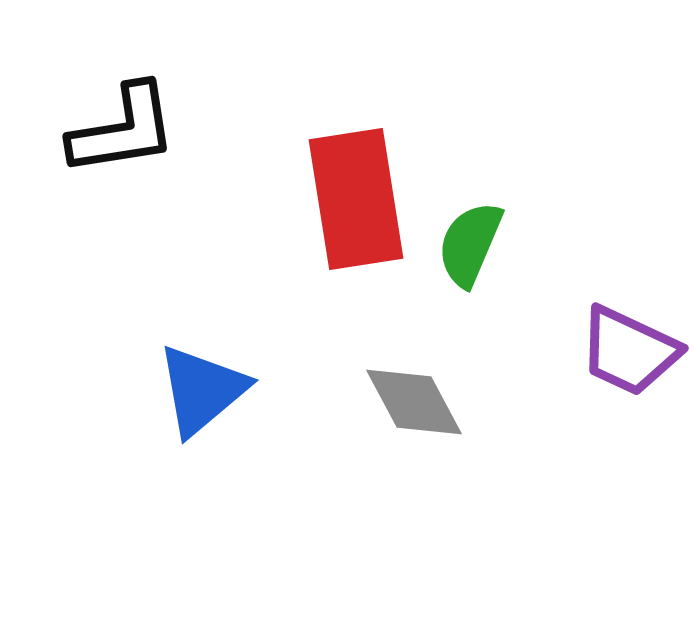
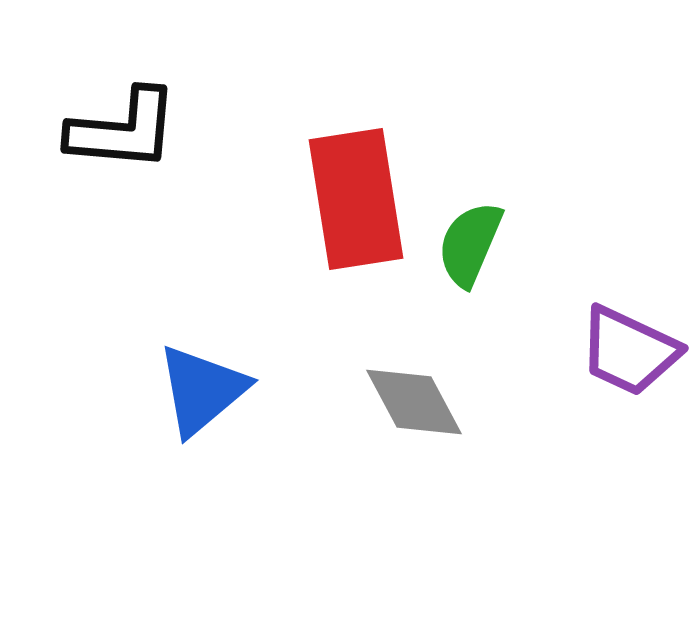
black L-shape: rotated 14 degrees clockwise
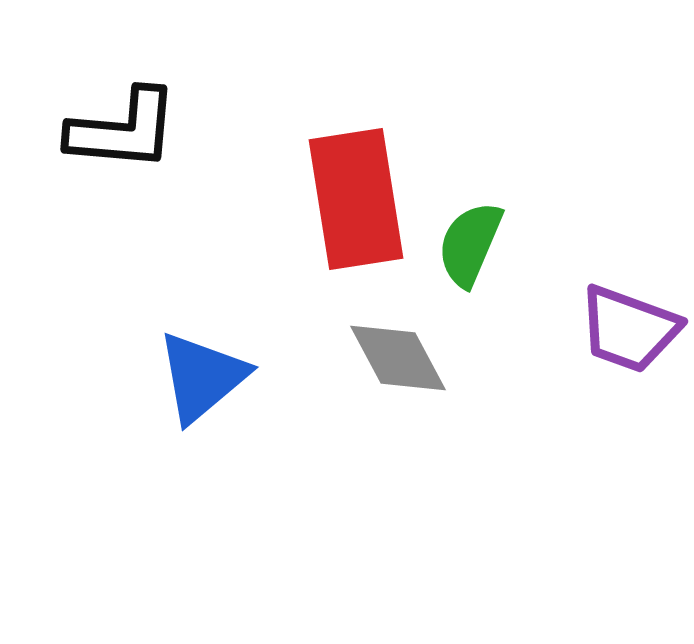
purple trapezoid: moved 22 px up; rotated 5 degrees counterclockwise
blue triangle: moved 13 px up
gray diamond: moved 16 px left, 44 px up
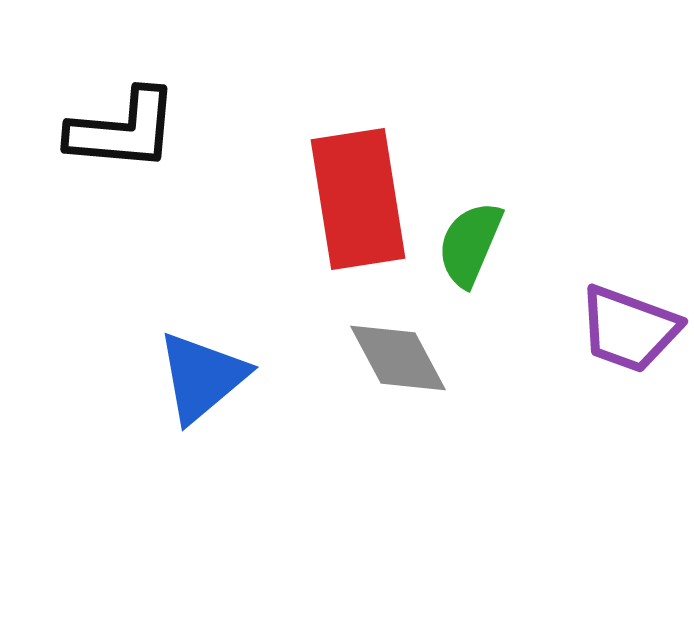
red rectangle: moved 2 px right
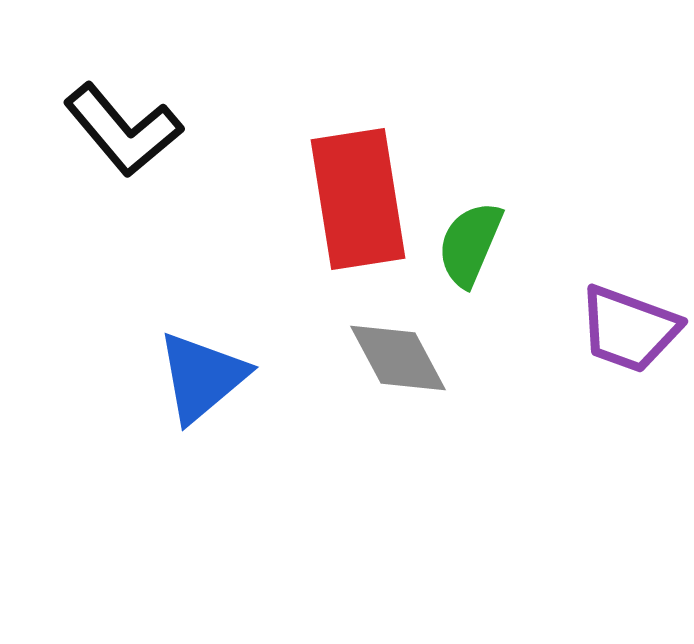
black L-shape: rotated 45 degrees clockwise
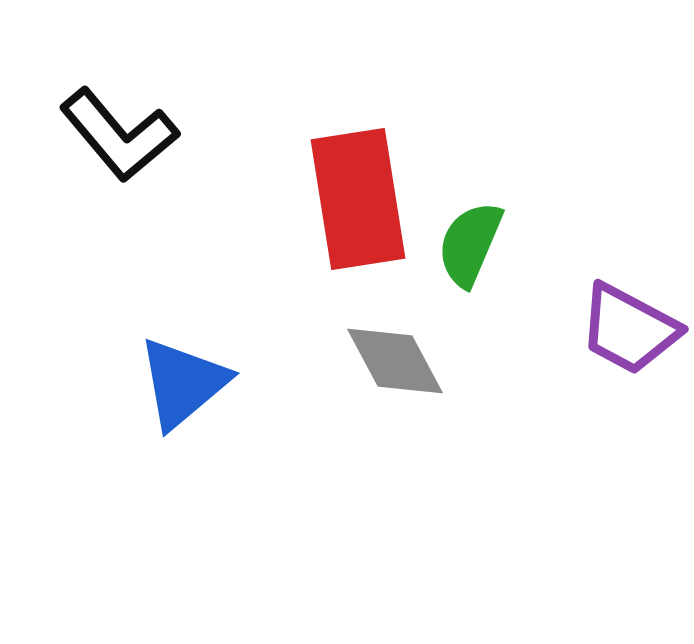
black L-shape: moved 4 px left, 5 px down
purple trapezoid: rotated 8 degrees clockwise
gray diamond: moved 3 px left, 3 px down
blue triangle: moved 19 px left, 6 px down
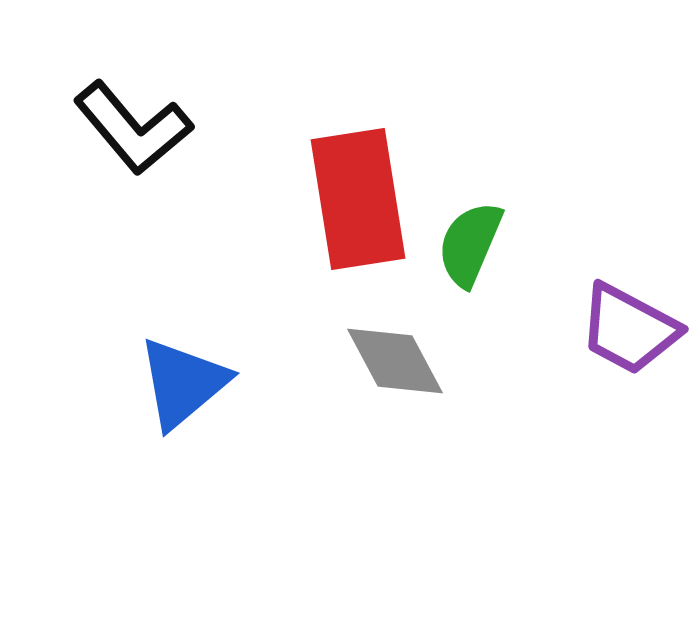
black L-shape: moved 14 px right, 7 px up
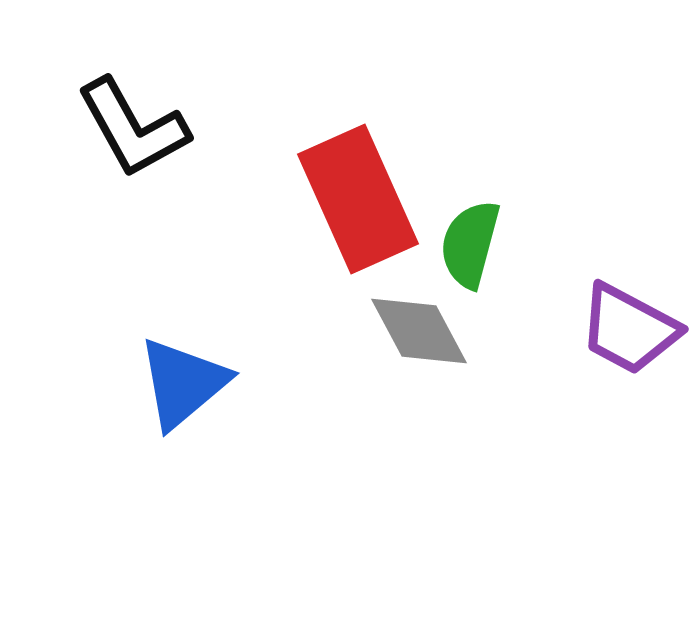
black L-shape: rotated 11 degrees clockwise
red rectangle: rotated 15 degrees counterclockwise
green semicircle: rotated 8 degrees counterclockwise
gray diamond: moved 24 px right, 30 px up
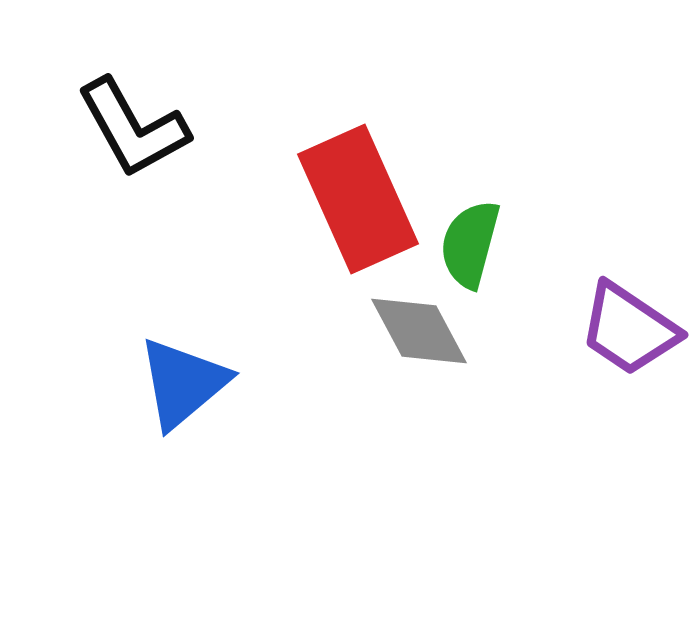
purple trapezoid: rotated 6 degrees clockwise
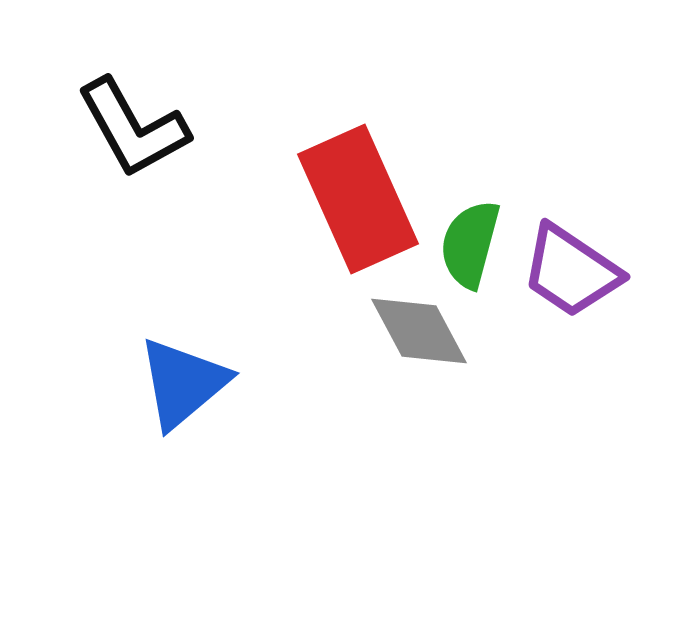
purple trapezoid: moved 58 px left, 58 px up
